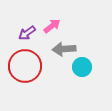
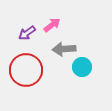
pink arrow: moved 1 px up
red circle: moved 1 px right, 4 px down
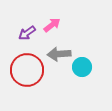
gray arrow: moved 5 px left, 5 px down
red circle: moved 1 px right
